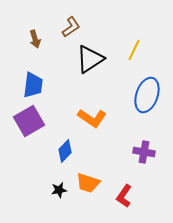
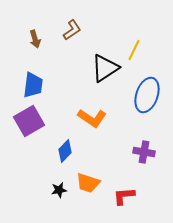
brown L-shape: moved 1 px right, 3 px down
black triangle: moved 15 px right, 9 px down
red L-shape: rotated 50 degrees clockwise
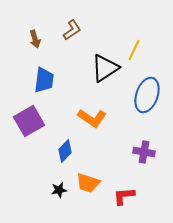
blue trapezoid: moved 11 px right, 5 px up
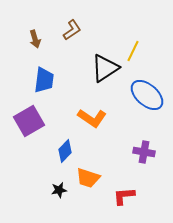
yellow line: moved 1 px left, 1 px down
blue ellipse: rotated 68 degrees counterclockwise
orange trapezoid: moved 5 px up
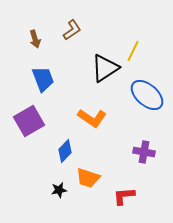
blue trapezoid: moved 1 px left, 1 px up; rotated 28 degrees counterclockwise
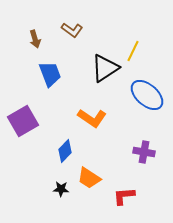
brown L-shape: rotated 70 degrees clockwise
blue trapezoid: moved 7 px right, 5 px up
purple square: moved 6 px left
orange trapezoid: moved 1 px right; rotated 15 degrees clockwise
black star: moved 2 px right, 1 px up; rotated 14 degrees clockwise
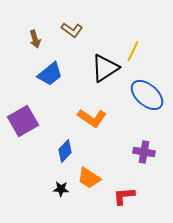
blue trapezoid: rotated 72 degrees clockwise
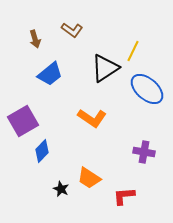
blue ellipse: moved 6 px up
blue diamond: moved 23 px left
black star: rotated 21 degrees clockwise
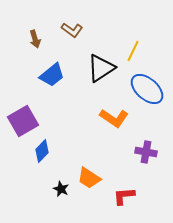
black triangle: moved 4 px left
blue trapezoid: moved 2 px right, 1 px down
orange L-shape: moved 22 px right
purple cross: moved 2 px right
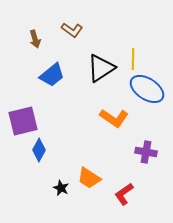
yellow line: moved 8 px down; rotated 25 degrees counterclockwise
blue ellipse: rotated 8 degrees counterclockwise
purple square: rotated 16 degrees clockwise
blue diamond: moved 3 px left, 1 px up; rotated 15 degrees counterclockwise
black star: moved 1 px up
red L-shape: moved 2 px up; rotated 30 degrees counterclockwise
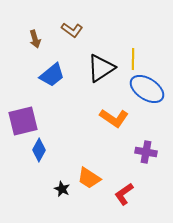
black star: moved 1 px right, 1 px down
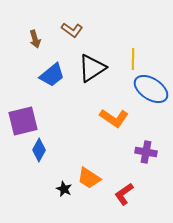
black triangle: moved 9 px left
blue ellipse: moved 4 px right
black star: moved 2 px right
